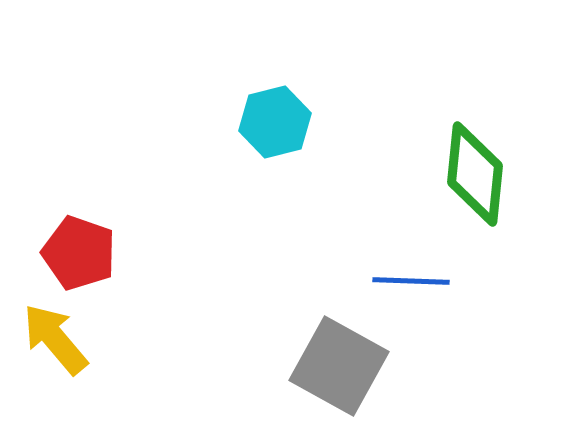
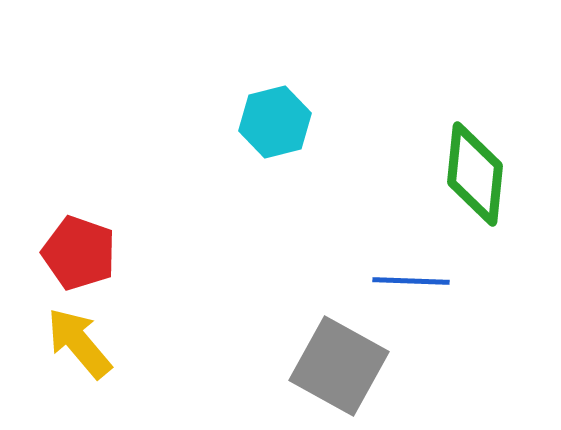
yellow arrow: moved 24 px right, 4 px down
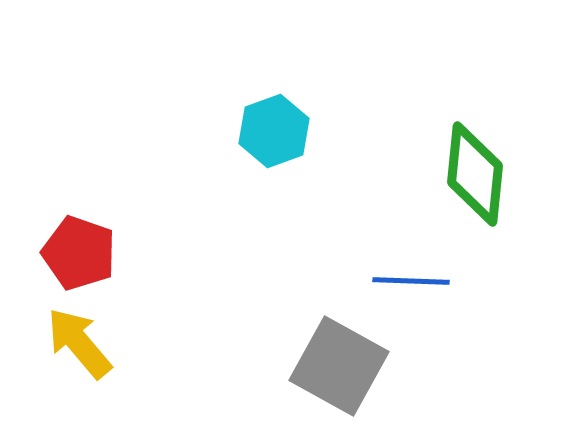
cyan hexagon: moved 1 px left, 9 px down; rotated 6 degrees counterclockwise
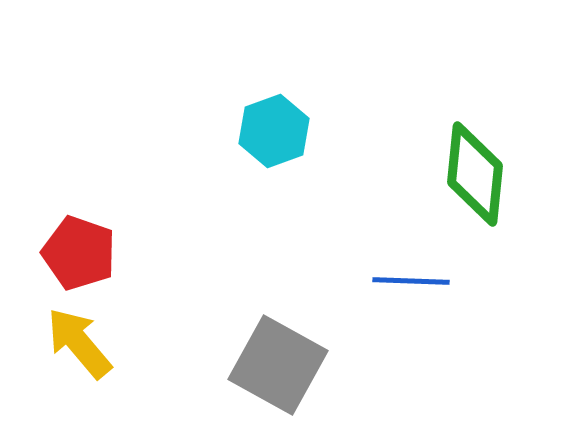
gray square: moved 61 px left, 1 px up
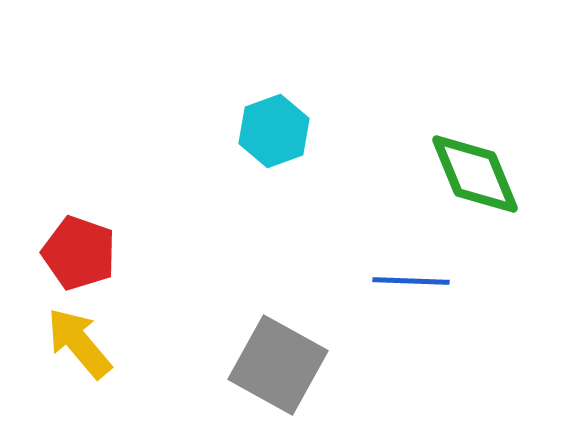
green diamond: rotated 28 degrees counterclockwise
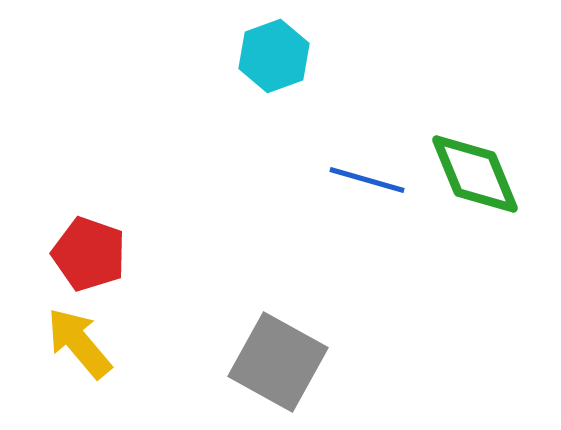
cyan hexagon: moved 75 px up
red pentagon: moved 10 px right, 1 px down
blue line: moved 44 px left, 101 px up; rotated 14 degrees clockwise
gray square: moved 3 px up
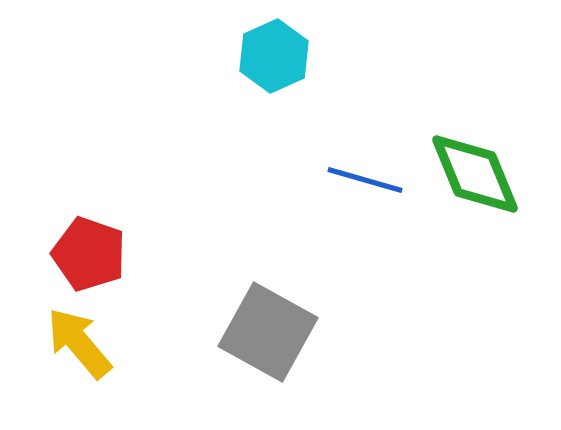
cyan hexagon: rotated 4 degrees counterclockwise
blue line: moved 2 px left
gray square: moved 10 px left, 30 px up
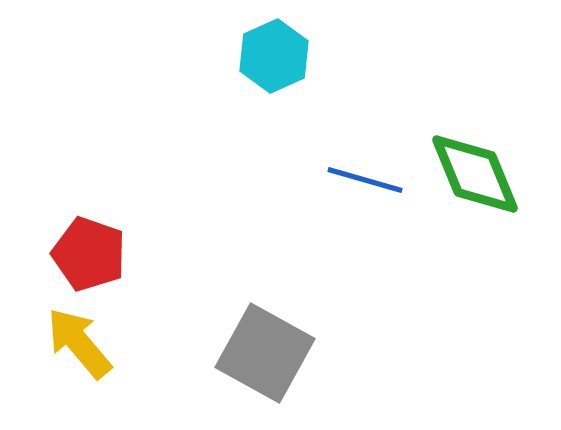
gray square: moved 3 px left, 21 px down
